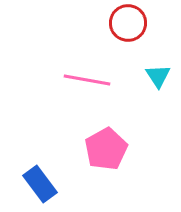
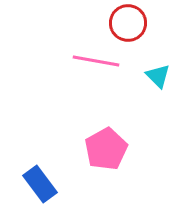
cyan triangle: rotated 12 degrees counterclockwise
pink line: moved 9 px right, 19 px up
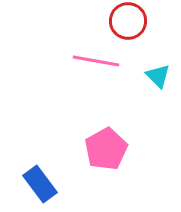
red circle: moved 2 px up
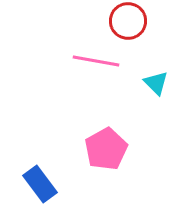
cyan triangle: moved 2 px left, 7 px down
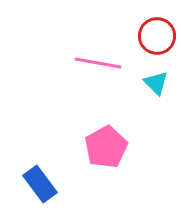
red circle: moved 29 px right, 15 px down
pink line: moved 2 px right, 2 px down
pink pentagon: moved 2 px up
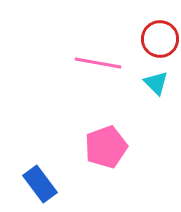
red circle: moved 3 px right, 3 px down
pink pentagon: rotated 9 degrees clockwise
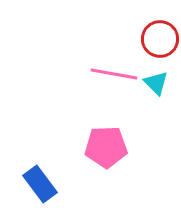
pink line: moved 16 px right, 11 px down
pink pentagon: rotated 18 degrees clockwise
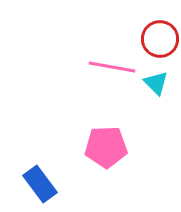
pink line: moved 2 px left, 7 px up
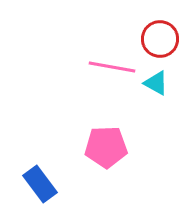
cyan triangle: rotated 16 degrees counterclockwise
